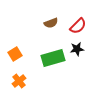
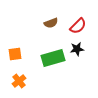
orange square: rotated 24 degrees clockwise
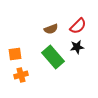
brown semicircle: moved 6 px down
black star: moved 2 px up
green rectangle: moved 1 px up; rotated 65 degrees clockwise
orange cross: moved 2 px right, 6 px up; rotated 24 degrees clockwise
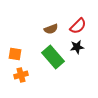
orange square: rotated 16 degrees clockwise
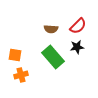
brown semicircle: rotated 24 degrees clockwise
orange square: moved 1 px down
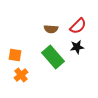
orange cross: rotated 24 degrees counterclockwise
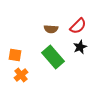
black star: moved 3 px right; rotated 16 degrees counterclockwise
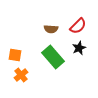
black star: moved 1 px left, 1 px down
